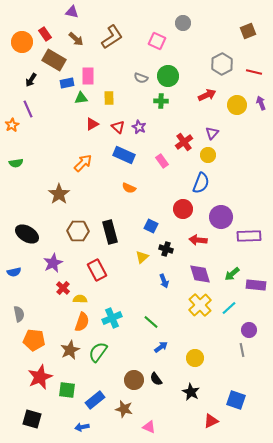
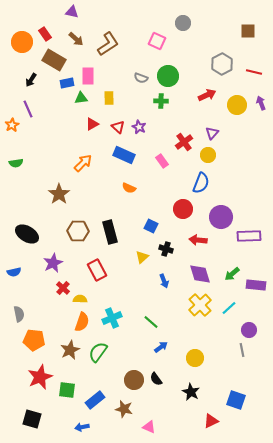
brown square at (248, 31): rotated 21 degrees clockwise
brown L-shape at (112, 37): moved 4 px left, 7 px down
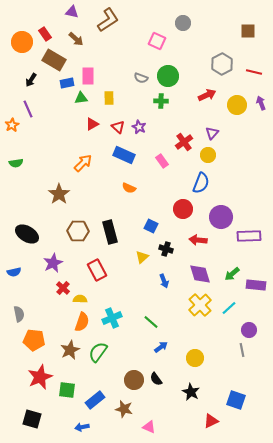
brown L-shape at (108, 44): moved 24 px up
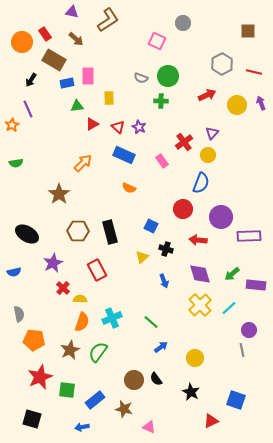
green triangle at (81, 98): moved 4 px left, 8 px down
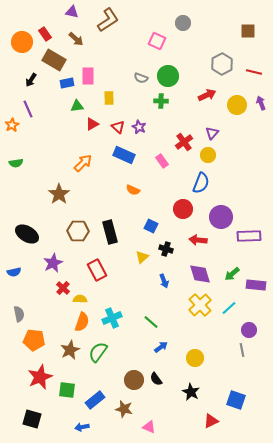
orange semicircle at (129, 188): moved 4 px right, 2 px down
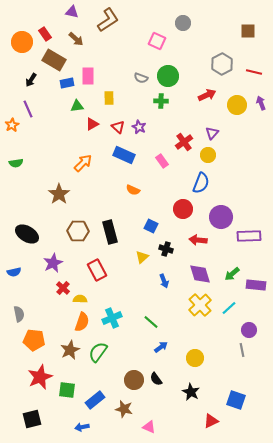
black square at (32, 419): rotated 30 degrees counterclockwise
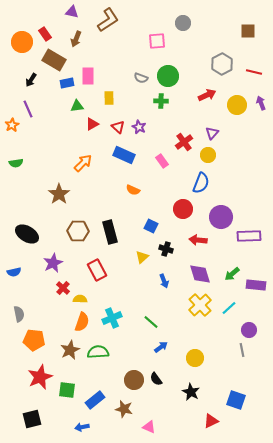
brown arrow at (76, 39): rotated 70 degrees clockwise
pink square at (157, 41): rotated 30 degrees counterclockwise
green semicircle at (98, 352): rotated 50 degrees clockwise
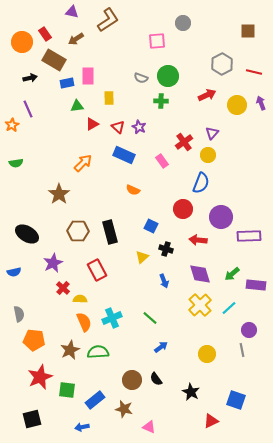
brown arrow at (76, 39): rotated 35 degrees clockwise
black arrow at (31, 80): moved 1 px left, 2 px up; rotated 136 degrees counterclockwise
orange semicircle at (82, 322): moved 2 px right; rotated 42 degrees counterclockwise
green line at (151, 322): moved 1 px left, 4 px up
yellow circle at (195, 358): moved 12 px right, 4 px up
brown circle at (134, 380): moved 2 px left
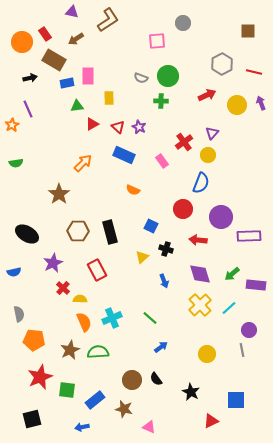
blue square at (236, 400): rotated 18 degrees counterclockwise
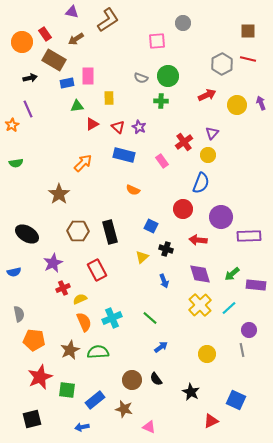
red line at (254, 72): moved 6 px left, 13 px up
blue rectangle at (124, 155): rotated 10 degrees counterclockwise
red cross at (63, 288): rotated 24 degrees clockwise
yellow semicircle at (80, 299): rotated 24 degrees counterclockwise
blue square at (236, 400): rotated 24 degrees clockwise
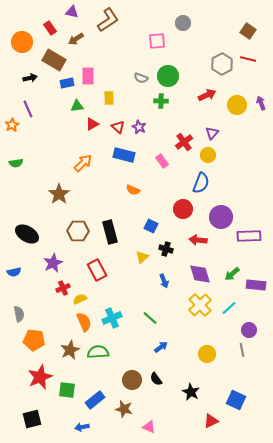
brown square at (248, 31): rotated 35 degrees clockwise
red rectangle at (45, 34): moved 5 px right, 6 px up
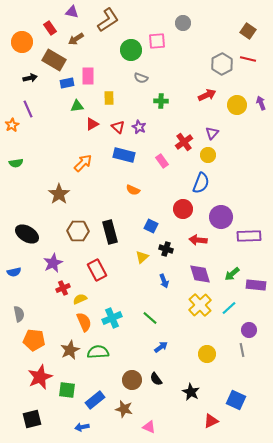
green circle at (168, 76): moved 37 px left, 26 px up
